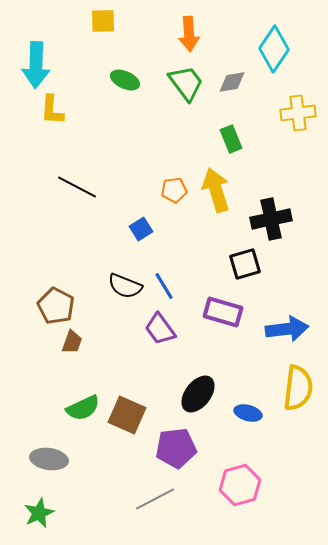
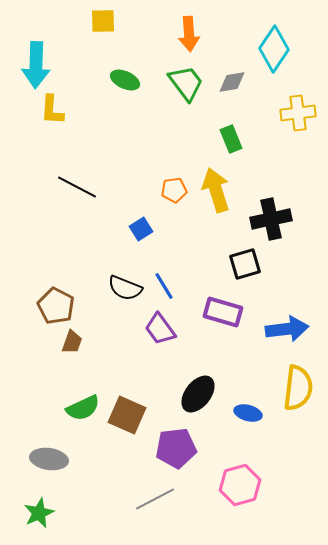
black semicircle: moved 2 px down
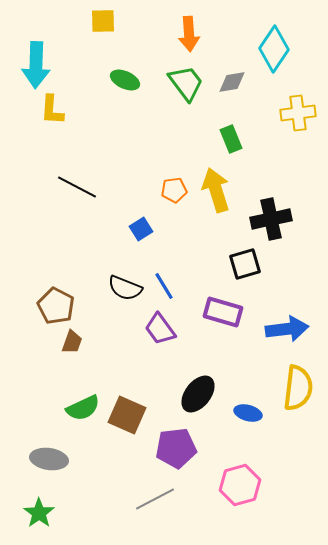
green star: rotated 12 degrees counterclockwise
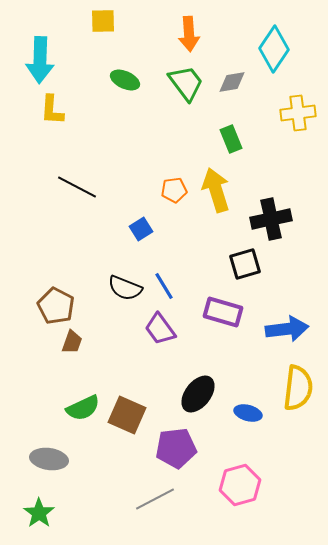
cyan arrow: moved 4 px right, 5 px up
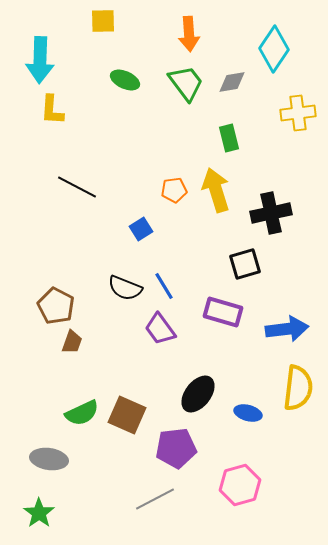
green rectangle: moved 2 px left, 1 px up; rotated 8 degrees clockwise
black cross: moved 6 px up
green semicircle: moved 1 px left, 5 px down
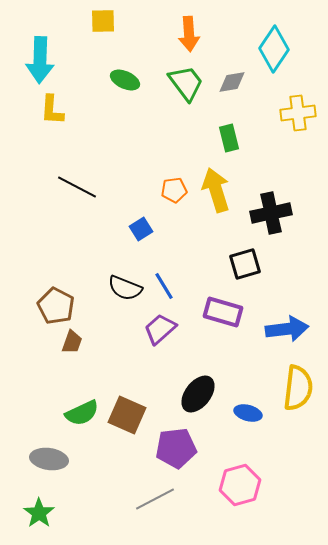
purple trapezoid: rotated 84 degrees clockwise
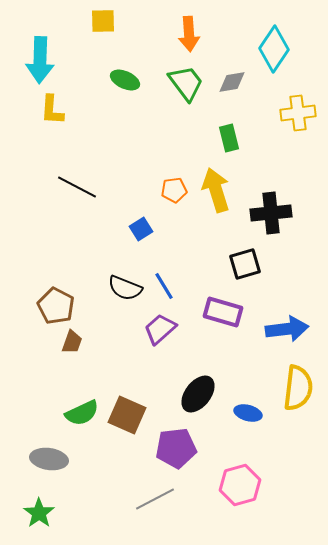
black cross: rotated 6 degrees clockwise
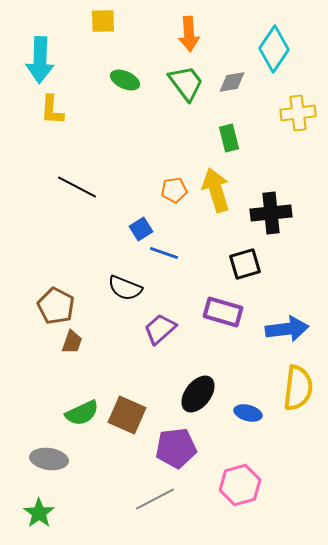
blue line: moved 33 px up; rotated 40 degrees counterclockwise
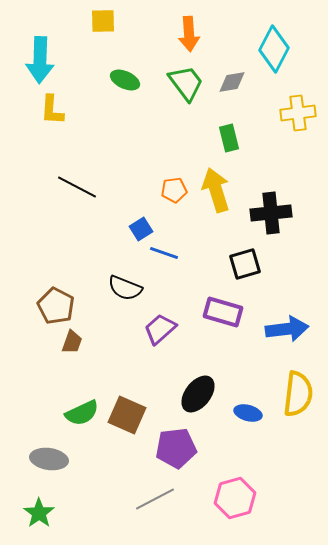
cyan diamond: rotated 6 degrees counterclockwise
yellow semicircle: moved 6 px down
pink hexagon: moved 5 px left, 13 px down
